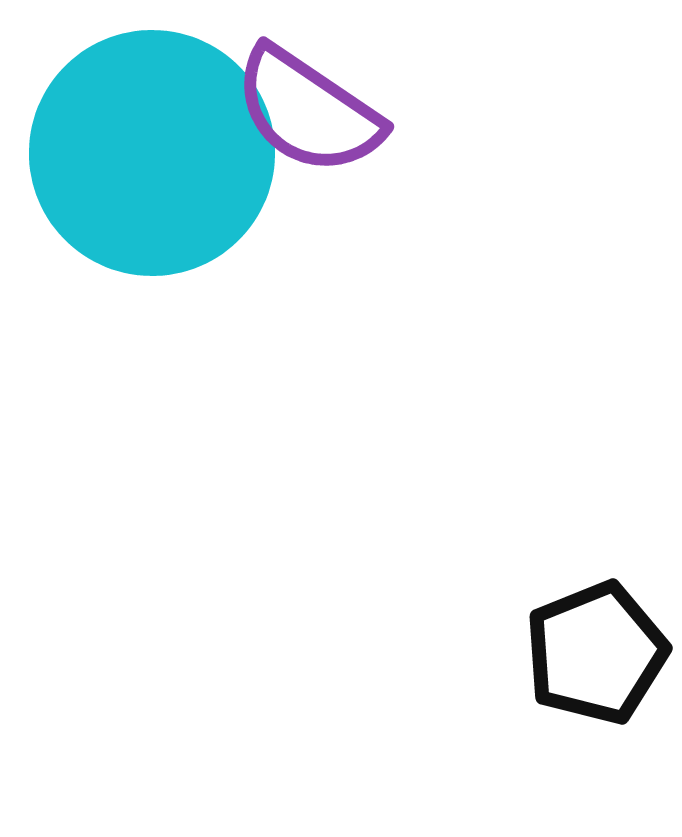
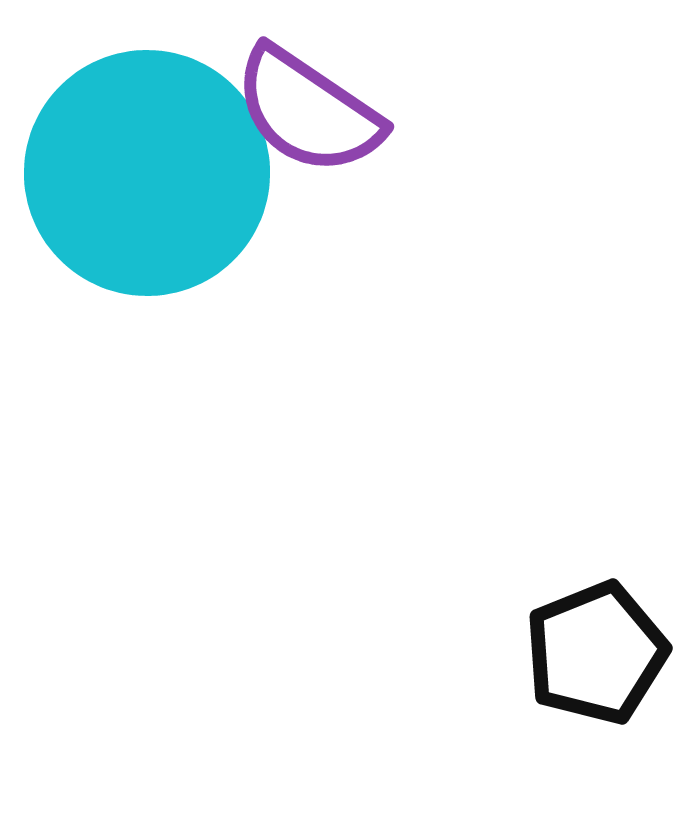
cyan circle: moved 5 px left, 20 px down
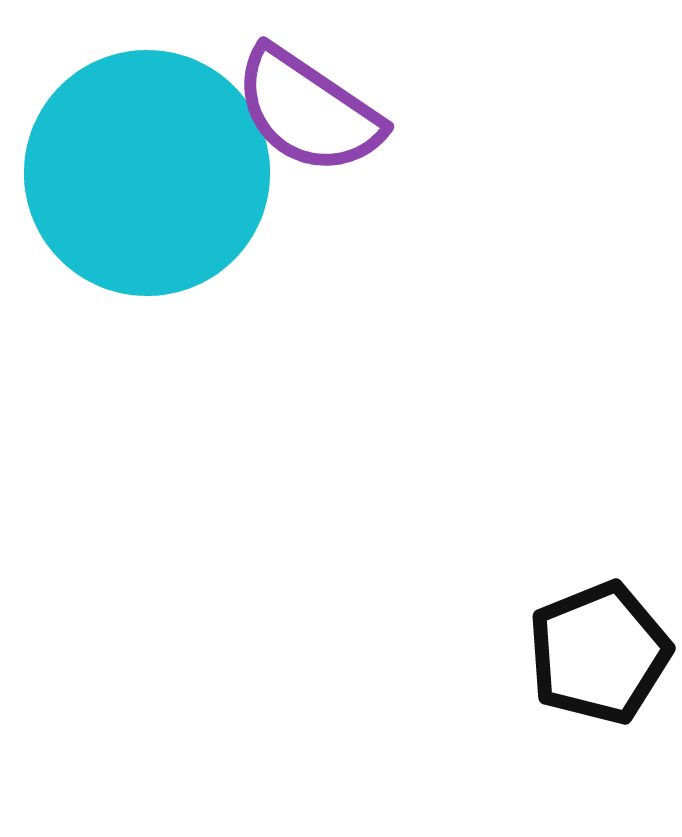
black pentagon: moved 3 px right
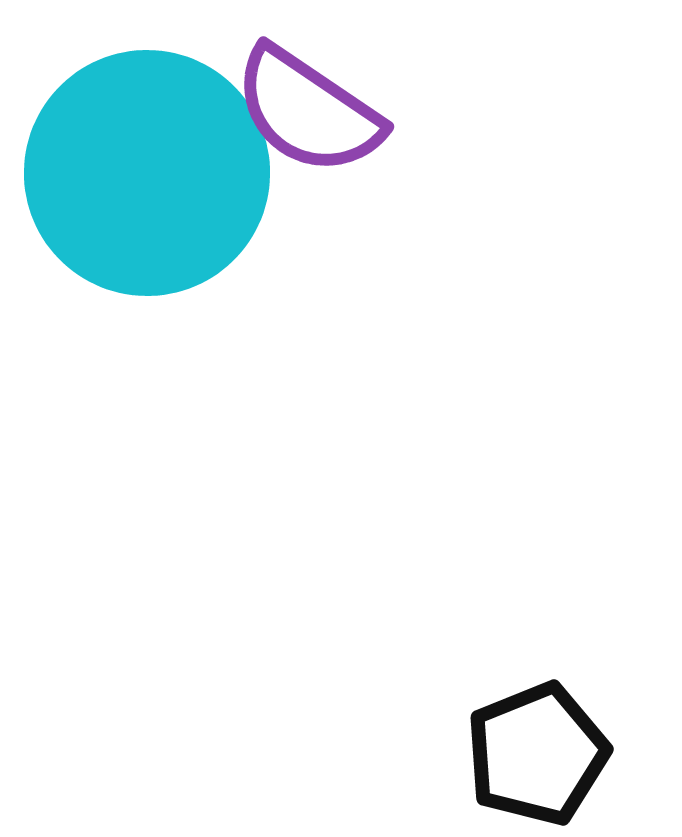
black pentagon: moved 62 px left, 101 px down
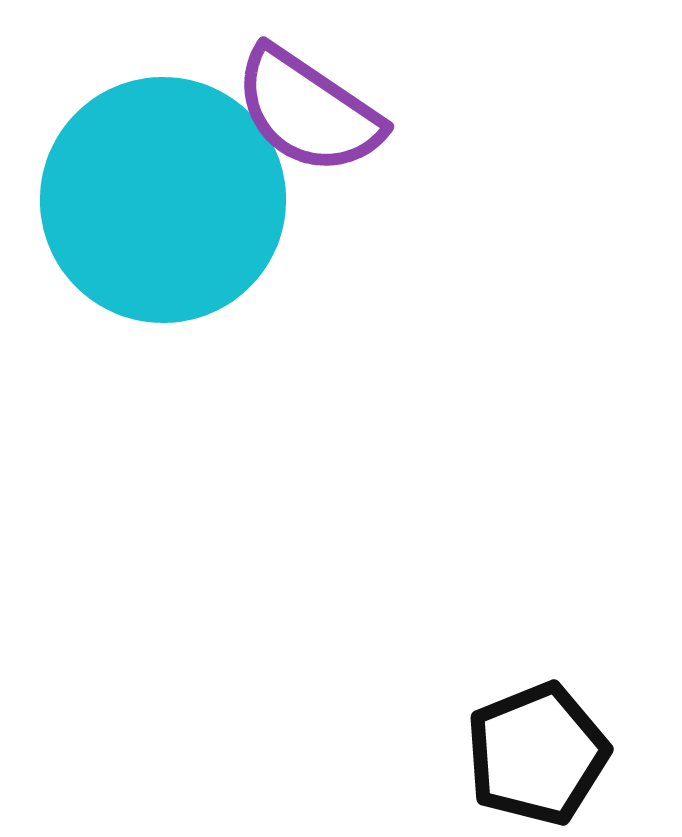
cyan circle: moved 16 px right, 27 px down
